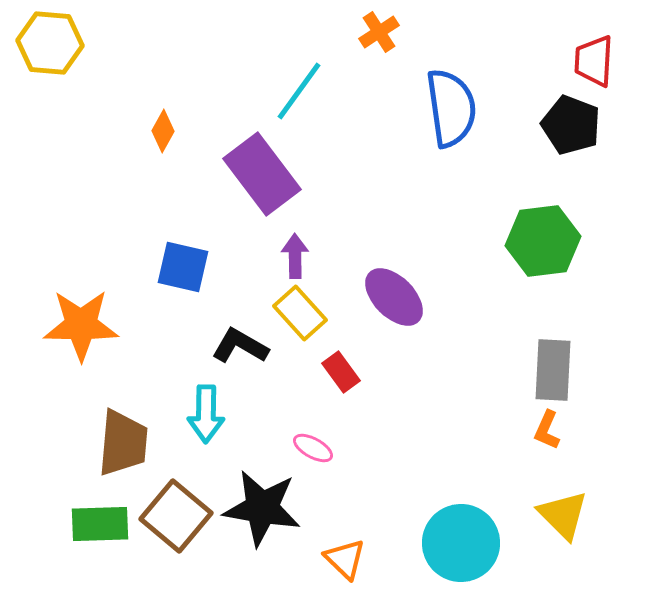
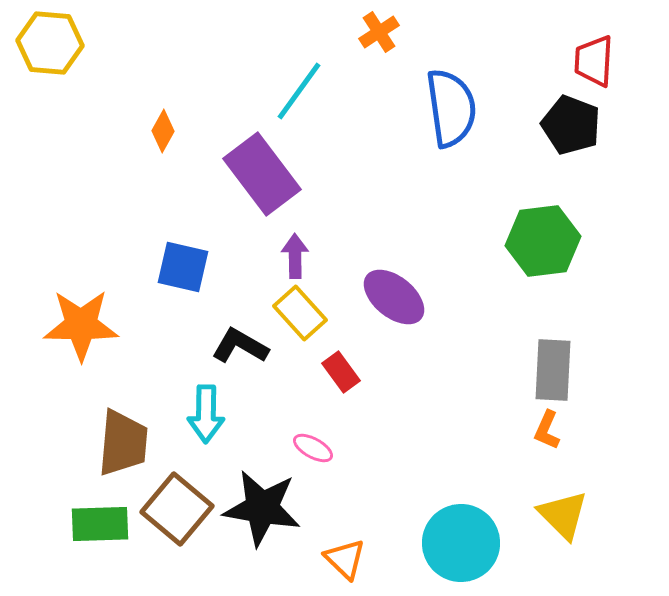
purple ellipse: rotated 6 degrees counterclockwise
brown square: moved 1 px right, 7 px up
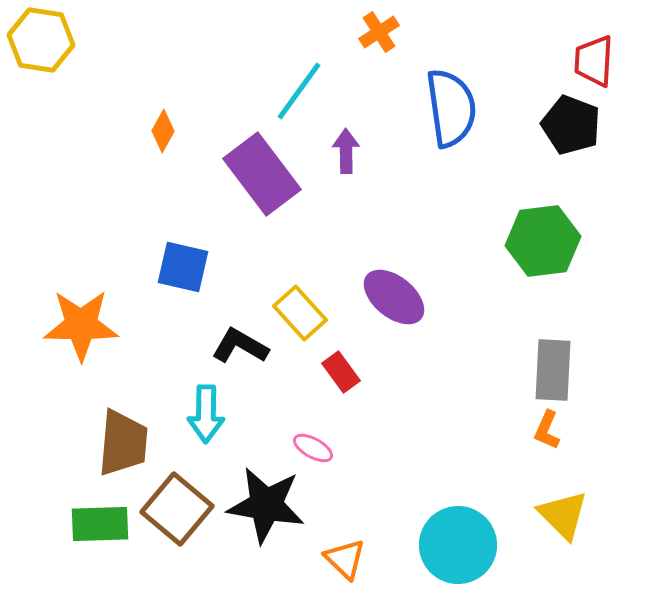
yellow hexagon: moved 9 px left, 3 px up; rotated 4 degrees clockwise
purple arrow: moved 51 px right, 105 px up
black star: moved 4 px right, 3 px up
cyan circle: moved 3 px left, 2 px down
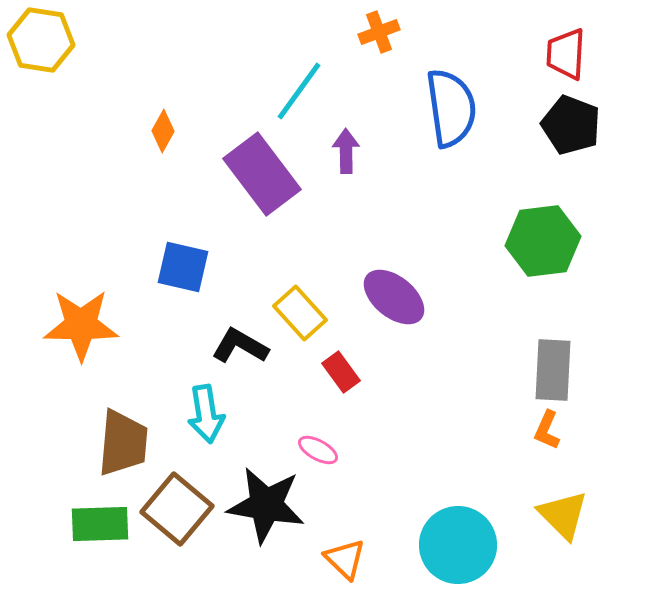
orange cross: rotated 12 degrees clockwise
red trapezoid: moved 28 px left, 7 px up
cyan arrow: rotated 10 degrees counterclockwise
pink ellipse: moved 5 px right, 2 px down
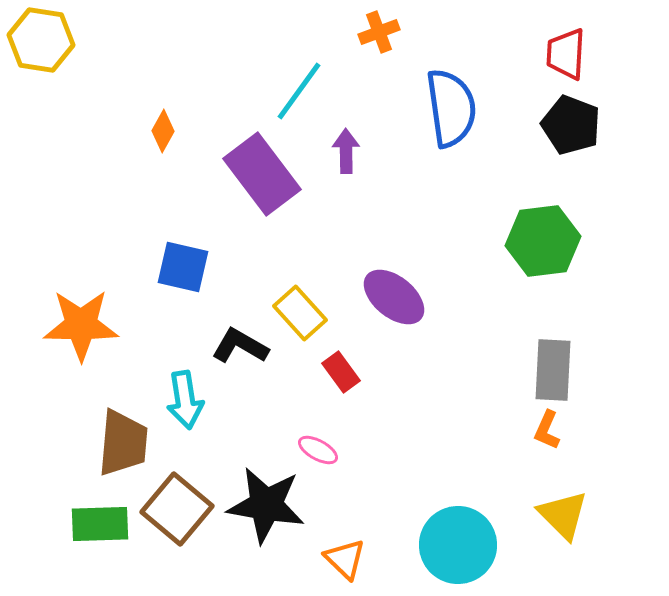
cyan arrow: moved 21 px left, 14 px up
